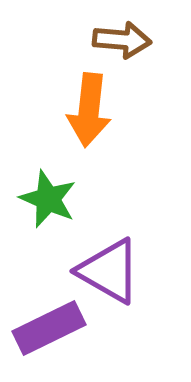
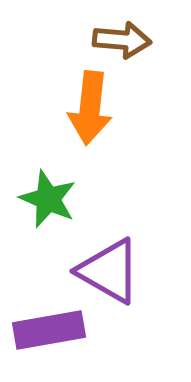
orange arrow: moved 1 px right, 2 px up
purple rectangle: moved 2 px down; rotated 16 degrees clockwise
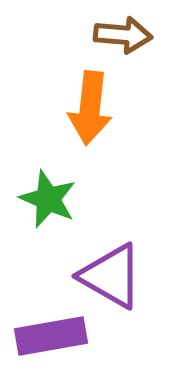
brown arrow: moved 1 px right, 5 px up
purple triangle: moved 2 px right, 5 px down
purple rectangle: moved 2 px right, 6 px down
